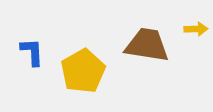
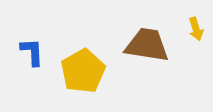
yellow arrow: rotated 75 degrees clockwise
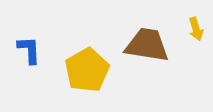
blue L-shape: moved 3 px left, 2 px up
yellow pentagon: moved 4 px right, 1 px up
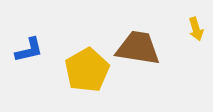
brown trapezoid: moved 9 px left, 3 px down
blue L-shape: rotated 80 degrees clockwise
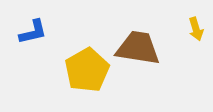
blue L-shape: moved 4 px right, 18 px up
